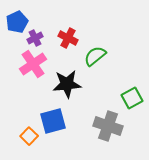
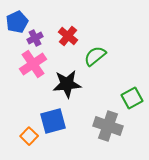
red cross: moved 2 px up; rotated 12 degrees clockwise
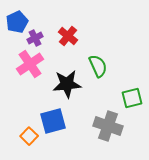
green semicircle: moved 3 px right, 10 px down; rotated 105 degrees clockwise
pink cross: moved 3 px left
green square: rotated 15 degrees clockwise
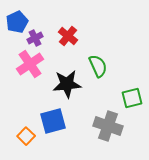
orange square: moved 3 px left
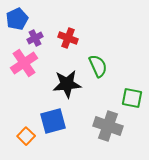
blue pentagon: moved 3 px up
red cross: moved 2 px down; rotated 18 degrees counterclockwise
pink cross: moved 6 px left, 1 px up
green square: rotated 25 degrees clockwise
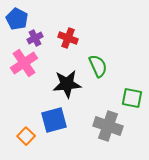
blue pentagon: rotated 20 degrees counterclockwise
blue square: moved 1 px right, 1 px up
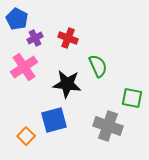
pink cross: moved 4 px down
black star: rotated 12 degrees clockwise
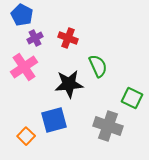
blue pentagon: moved 5 px right, 4 px up
black star: moved 2 px right; rotated 12 degrees counterclockwise
green square: rotated 15 degrees clockwise
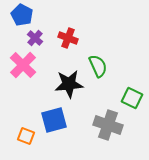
purple cross: rotated 21 degrees counterclockwise
pink cross: moved 1 px left, 2 px up; rotated 12 degrees counterclockwise
gray cross: moved 1 px up
orange square: rotated 24 degrees counterclockwise
